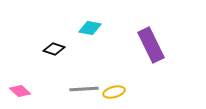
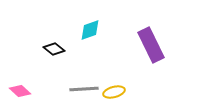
cyan diamond: moved 2 px down; rotated 30 degrees counterclockwise
black diamond: rotated 20 degrees clockwise
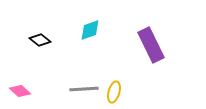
black diamond: moved 14 px left, 9 px up
yellow ellipse: rotated 60 degrees counterclockwise
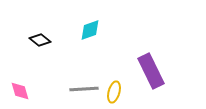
purple rectangle: moved 26 px down
pink diamond: rotated 30 degrees clockwise
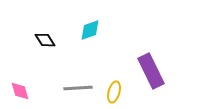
black diamond: moved 5 px right; rotated 20 degrees clockwise
gray line: moved 6 px left, 1 px up
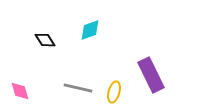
purple rectangle: moved 4 px down
gray line: rotated 16 degrees clockwise
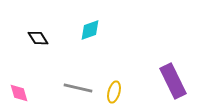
black diamond: moved 7 px left, 2 px up
purple rectangle: moved 22 px right, 6 px down
pink diamond: moved 1 px left, 2 px down
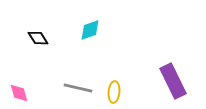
yellow ellipse: rotated 10 degrees counterclockwise
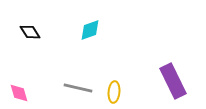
black diamond: moved 8 px left, 6 px up
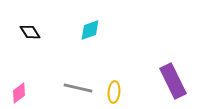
pink diamond: rotated 70 degrees clockwise
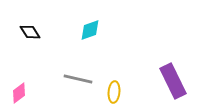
gray line: moved 9 px up
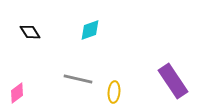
purple rectangle: rotated 8 degrees counterclockwise
pink diamond: moved 2 px left
